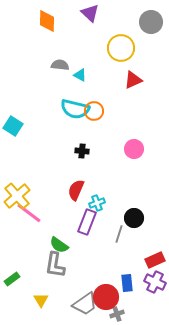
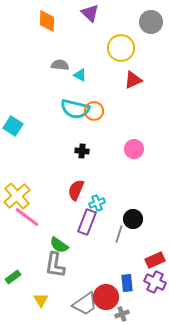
pink line: moved 2 px left, 4 px down
black circle: moved 1 px left, 1 px down
green rectangle: moved 1 px right, 2 px up
gray cross: moved 5 px right
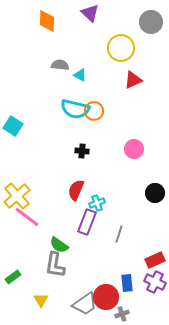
black circle: moved 22 px right, 26 px up
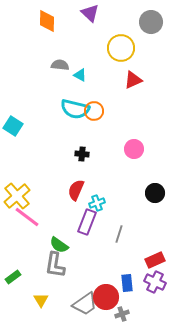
black cross: moved 3 px down
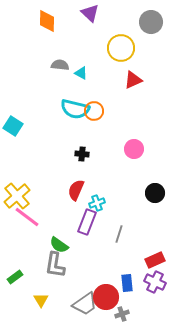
cyan triangle: moved 1 px right, 2 px up
green rectangle: moved 2 px right
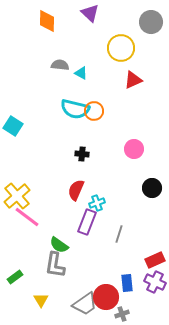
black circle: moved 3 px left, 5 px up
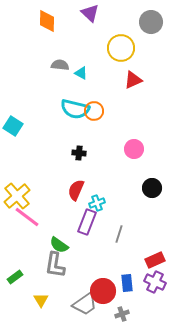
black cross: moved 3 px left, 1 px up
red circle: moved 3 px left, 6 px up
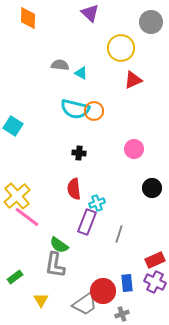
orange diamond: moved 19 px left, 3 px up
red semicircle: moved 2 px left, 1 px up; rotated 30 degrees counterclockwise
